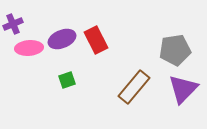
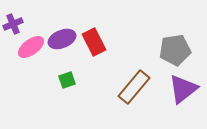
red rectangle: moved 2 px left, 2 px down
pink ellipse: moved 2 px right, 1 px up; rotated 32 degrees counterclockwise
purple triangle: rotated 8 degrees clockwise
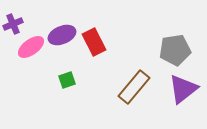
purple ellipse: moved 4 px up
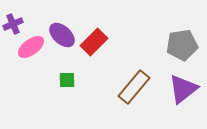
purple ellipse: rotated 64 degrees clockwise
red rectangle: rotated 72 degrees clockwise
gray pentagon: moved 7 px right, 5 px up
green square: rotated 18 degrees clockwise
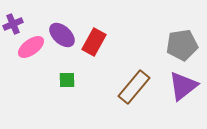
red rectangle: rotated 16 degrees counterclockwise
purple triangle: moved 3 px up
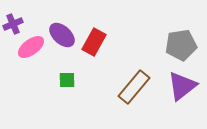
gray pentagon: moved 1 px left
purple triangle: moved 1 px left
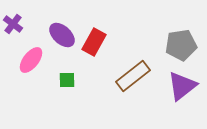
purple cross: rotated 30 degrees counterclockwise
pink ellipse: moved 13 px down; rotated 16 degrees counterclockwise
brown rectangle: moved 1 px left, 11 px up; rotated 12 degrees clockwise
